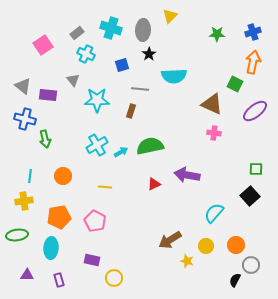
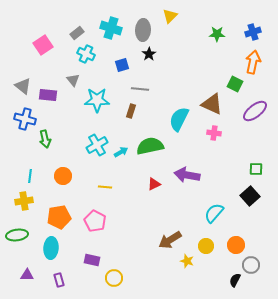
cyan semicircle at (174, 76): moved 5 px right, 43 px down; rotated 120 degrees clockwise
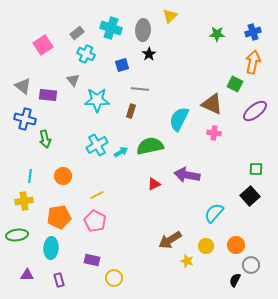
yellow line at (105, 187): moved 8 px left, 8 px down; rotated 32 degrees counterclockwise
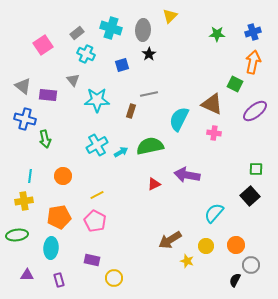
gray line at (140, 89): moved 9 px right, 5 px down; rotated 18 degrees counterclockwise
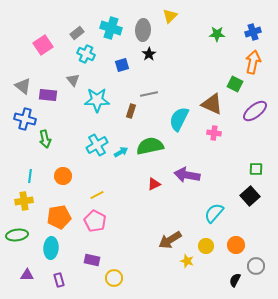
gray circle at (251, 265): moved 5 px right, 1 px down
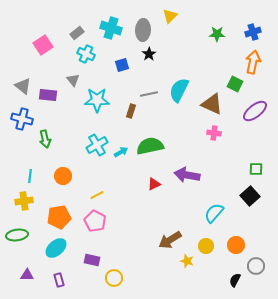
blue cross at (25, 119): moved 3 px left
cyan semicircle at (179, 119): moved 29 px up
cyan ellipse at (51, 248): moved 5 px right; rotated 45 degrees clockwise
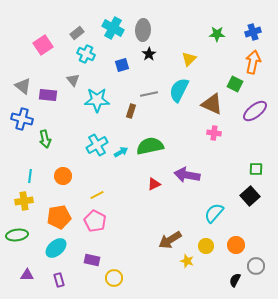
yellow triangle at (170, 16): moved 19 px right, 43 px down
cyan cross at (111, 28): moved 2 px right; rotated 10 degrees clockwise
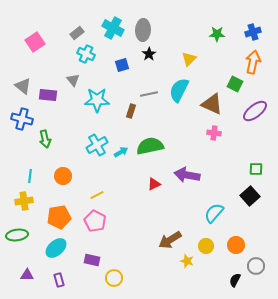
pink square at (43, 45): moved 8 px left, 3 px up
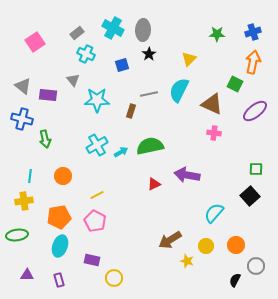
cyan ellipse at (56, 248): moved 4 px right, 2 px up; rotated 30 degrees counterclockwise
